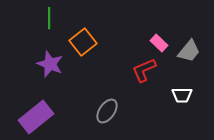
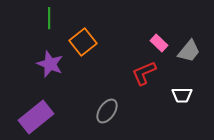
red L-shape: moved 3 px down
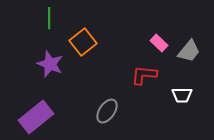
red L-shape: moved 2 px down; rotated 28 degrees clockwise
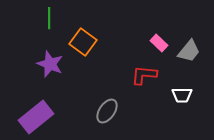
orange square: rotated 16 degrees counterclockwise
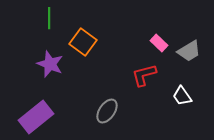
gray trapezoid: rotated 20 degrees clockwise
red L-shape: rotated 20 degrees counterclockwise
white trapezoid: moved 1 px down; rotated 55 degrees clockwise
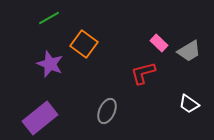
green line: rotated 60 degrees clockwise
orange square: moved 1 px right, 2 px down
red L-shape: moved 1 px left, 2 px up
white trapezoid: moved 7 px right, 8 px down; rotated 20 degrees counterclockwise
gray ellipse: rotated 10 degrees counterclockwise
purple rectangle: moved 4 px right, 1 px down
